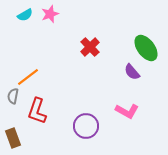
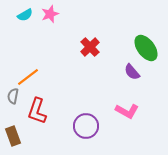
brown rectangle: moved 2 px up
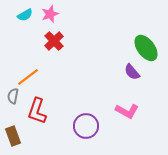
red cross: moved 36 px left, 6 px up
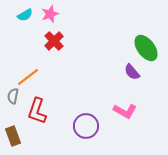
pink L-shape: moved 2 px left
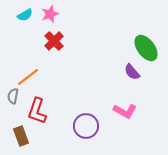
brown rectangle: moved 8 px right
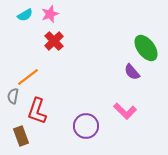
pink L-shape: rotated 15 degrees clockwise
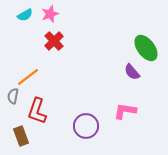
pink L-shape: rotated 145 degrees clockwise
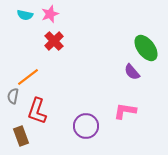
cyan semicircle: rotated 42 degrees clockwise
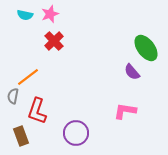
purple circle: moved 10 px left, 7 px down
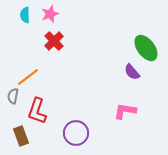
cyan semicircle: rotated 77 degrees clockwise
